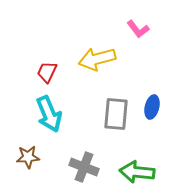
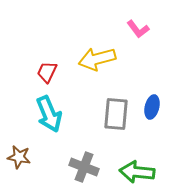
brown star: moved 9 px left; rotated 15 degrees clockwise
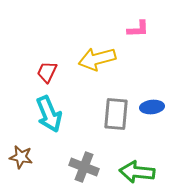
pink L-shape: rotated 55 degrees counterclockwise
blue ellipse: rotated 70 degrees clockwise
brown star: moved 2 px right
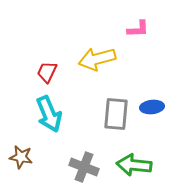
green arrow: moved 3 px left, 7 px up
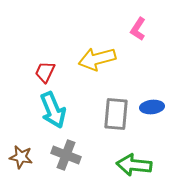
pink L-shape: rotated 125 degrees clockwise
red trapezoid: moved 2 px left
cyan arrow: moved 4 px right, 4 px up
gray cross: moved 18 px left, 12 px up
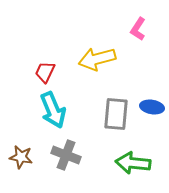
blue ellipse: rotated 15 degrees clockwise
green arrow: moved 1 px left, 2 px up
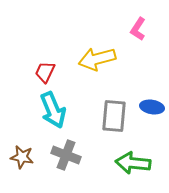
gray rectangle: moved 2 px left, 2 px down
brown star: moved 1 px right
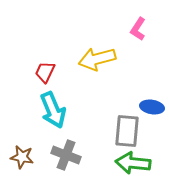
gray rectangle: moved 13 px right, 15 px down
